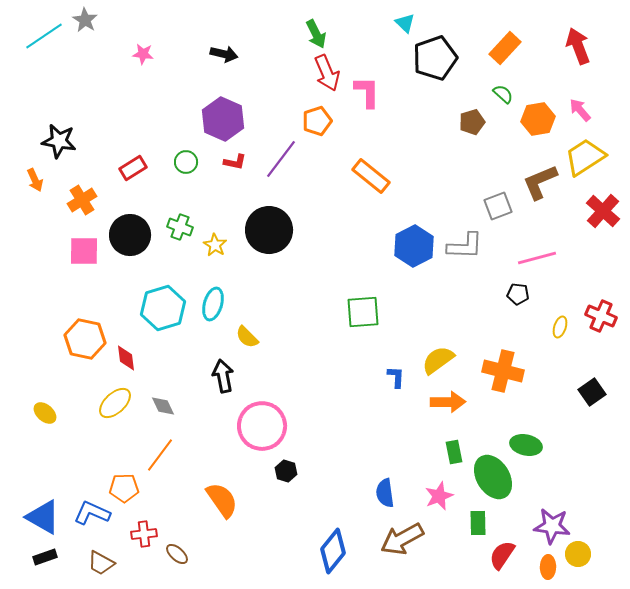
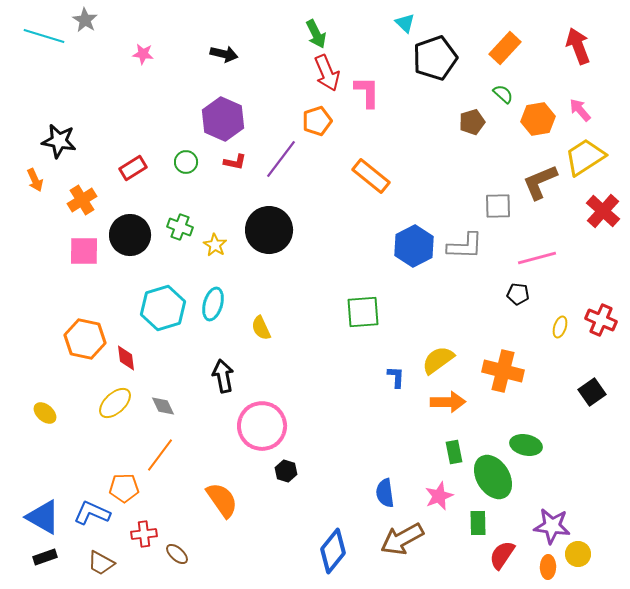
cyan line at (44, 36): rotated 51 degrees clockwise
gray square at (498, 206): rotated 20 degrees clockwise
red cross at (601, 316): moved 4 px down
yellow semicircle at (247, 337): moved 14 px right, 9 px up; rotated 20 degrees clockwise
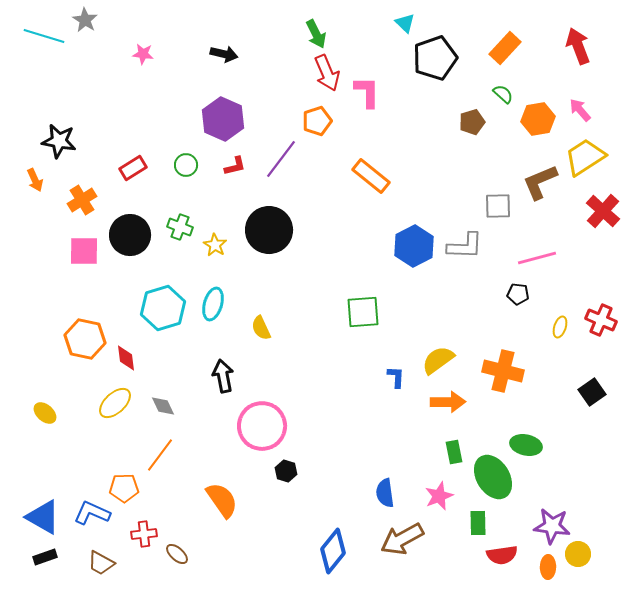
green circle at (186, 162): moved 3 px down
red L-shape at (235, 162): moved 4 px down; rotated 25 degrees counterclockwise
red semicircle at (502, 555): rotated 132 degrees counterclockwise
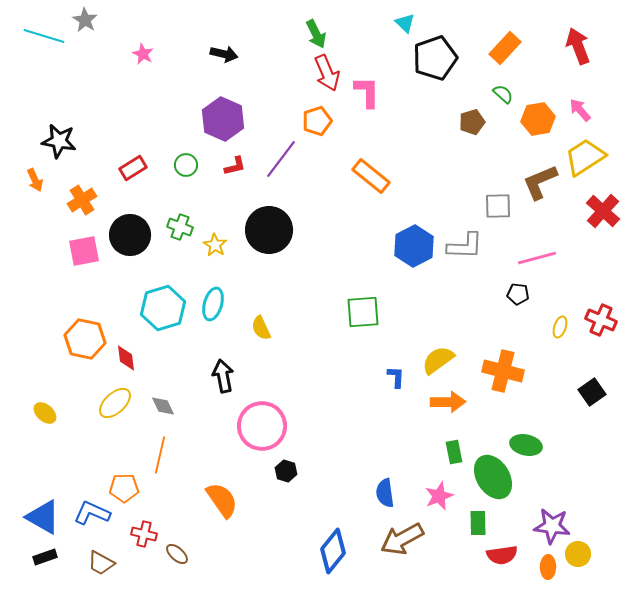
pink star at (143, 54): rotated 20 degrees clockwise
pink square at (84, 251): rotated 12 degrees counterclockwise
orange line at (160, 455): rotated 24 degrees counterclockwise
red cross at (144, 534): rotated 20 degrees clockwise
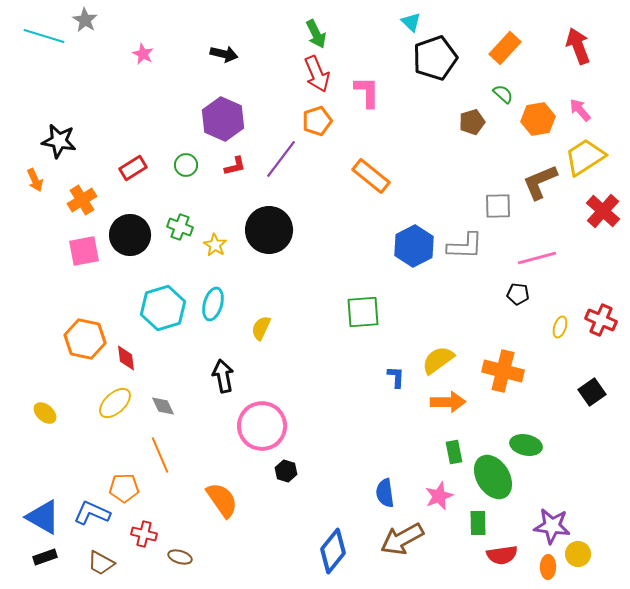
cyan triangle at (405, 23): moved 6 px right, 1 px up
red arrow at (327, 73): moved 10 px left, 1 px down
yellow semicircle at (261, 328): rotated 50 degrees clockwise
orange line at (160, 455): rotated 36 degrees counterclockwise
brown ellipse at (177, 554): moved 3 px right, 3 px down; rotated 25 degrees counterclockwise
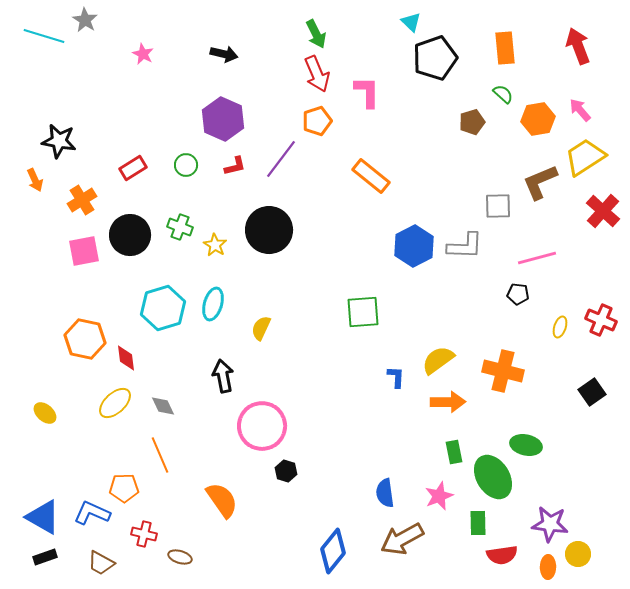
orange rectangle at (505, 48): rotated 48 degrees counterclockwise
purple star at (552, 526): moved 2 px left, 2 px up
